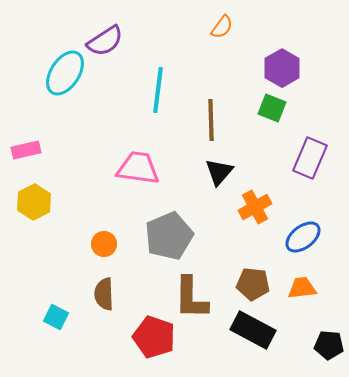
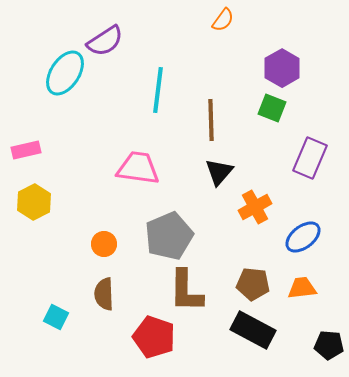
orange semicircle: moved 1 px right, 7 px up
brown L-shape: moved 5 px left, 7 px up
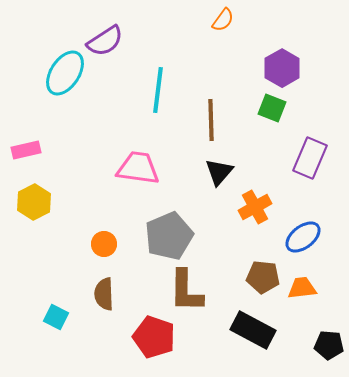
brown pentagon: moved 10 px right, 7 px up
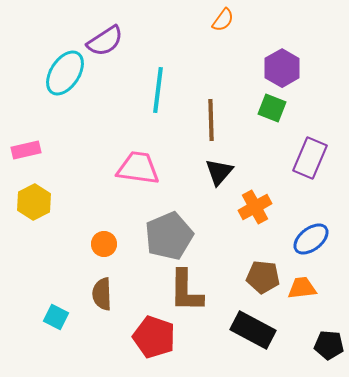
blue ellipse: moved 8 px right, 2 px down
brown semicircle: moved 2 px left
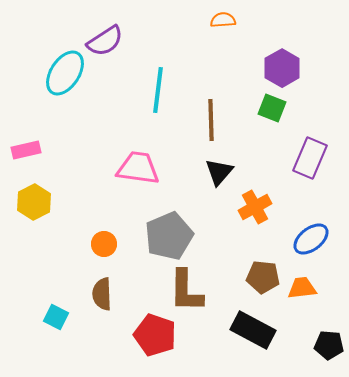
orange semicircle: rotated 130 degrees counterclockwise
red pentagon: moved 1 px right, 2 px up
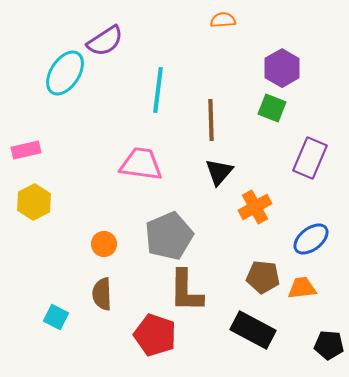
pink trapezoid: moved 3 px right, 4 px up
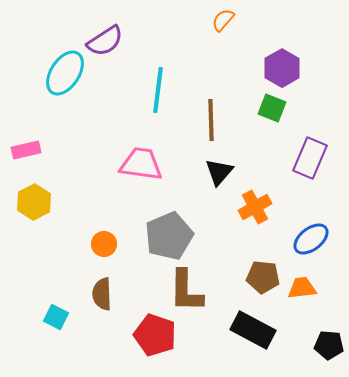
orange semicircle: rotated 45 degrees counterclockwise
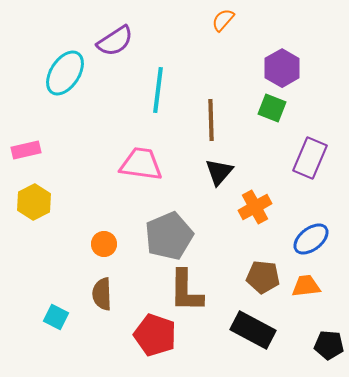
purple semicircle: moved 10 px right
orange trapezoid: moved 4 px right, 2 px up
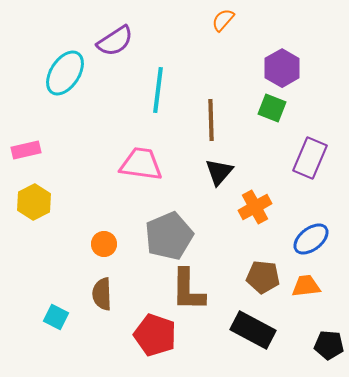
brown L-shape: moved 2 px right, 1 px up
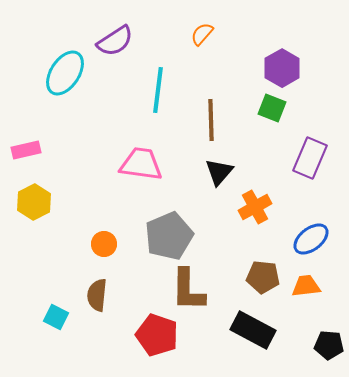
orange semicircle: moved 21 px left, 14 px down
brown semicircle: moved 5 px left, 1 px down; rotated 8 degrees clockwise
red pentagon: moved 2 px right
